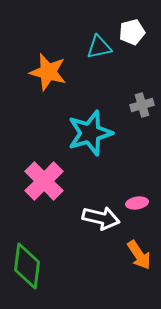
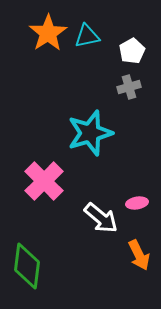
white pentagon: moved 19 px down; rotated 15 degrees counterclockwise
cyan triangle: moved 12 px left, 11 px up
orange star: moved 39 px up; rotated 24 degrees clockwise
gray cross: moved 13 px left, 18 px up
white arrow: rotated 27 degrees clockwise
orange arrow: rotated 8 degrees clockwise
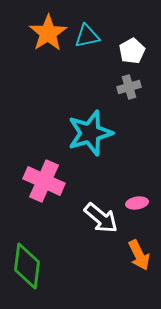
pink cross: rotated 21 degrees counterclockwise
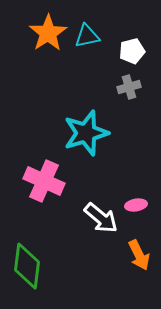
white pentagon: rotated 15 degrees clockwise
cyan star: moved 4 px left
pink ellipse: moved 1 px left, 2 px down
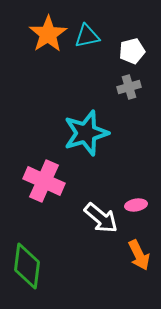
orange star: moved 1 px down
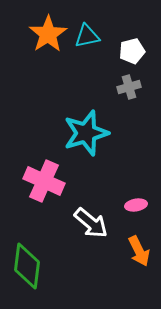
white arrow: moved 10 px left, 5 px down
orange arrow: moved 4 px up
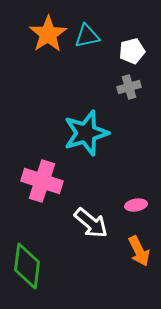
pink cross: moved 2 px left; rotated 6 degrees counterclockwise
